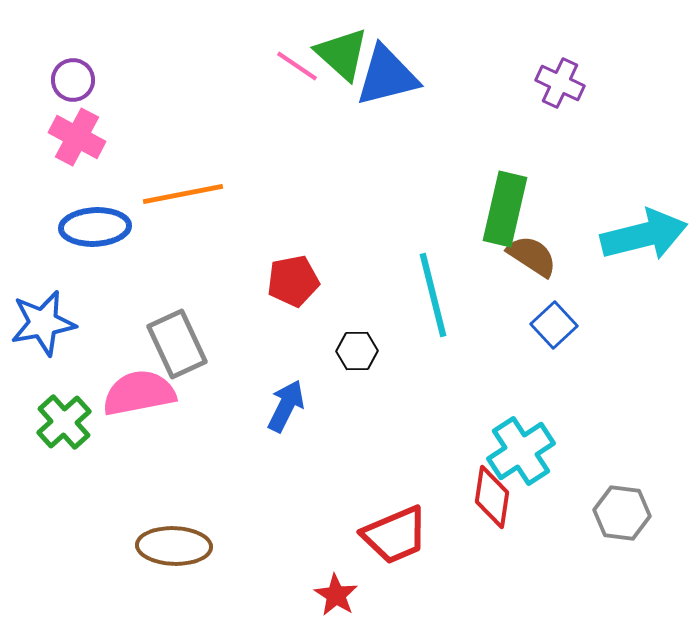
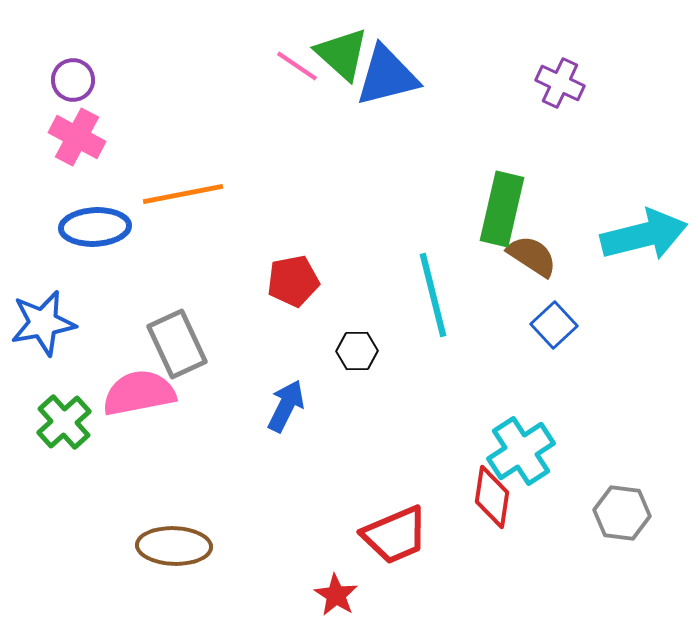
green rectangle: moved 3 px left
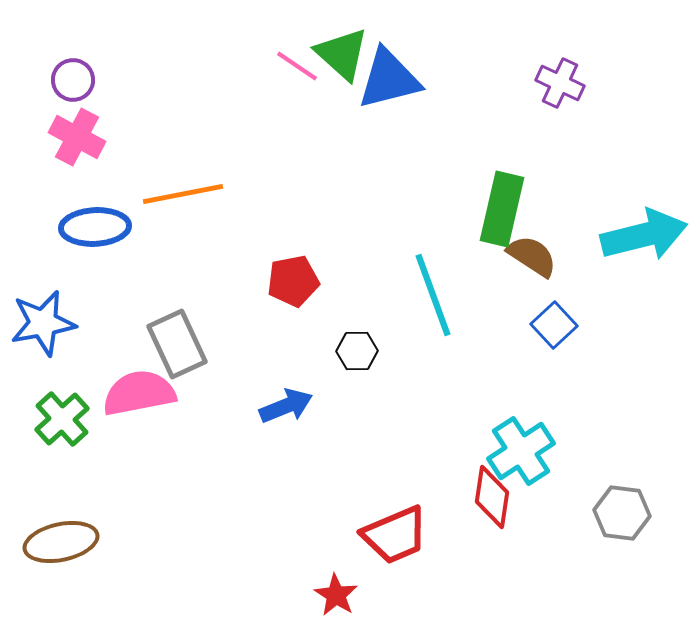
blue triangle: moved 2 px right, 3 px down
cyan line: rotated 6 degrees counterclockwise
blue arrow: rotated 42 degrees clockwise
green cross: moved 2 px left, 3 px up
brown ellipse: moved 113 px left, 4 px up; rotated 14 degrees counterclockwise
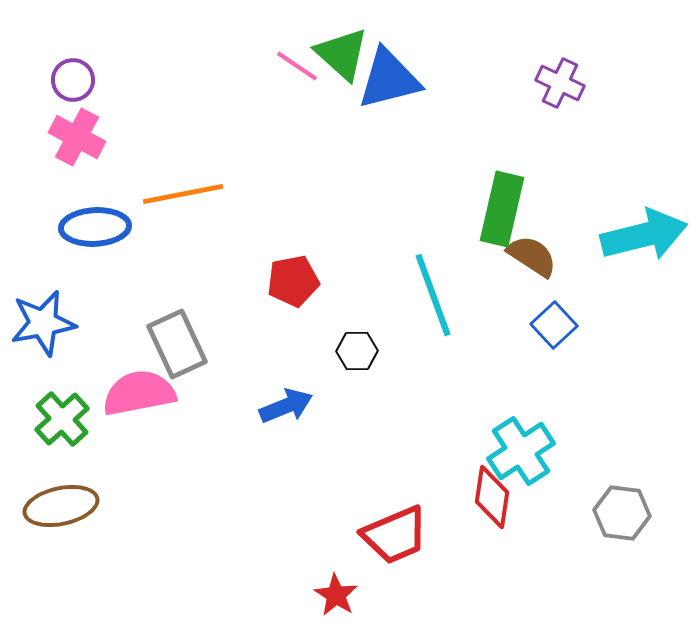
brown ellipse: moved 36 px up
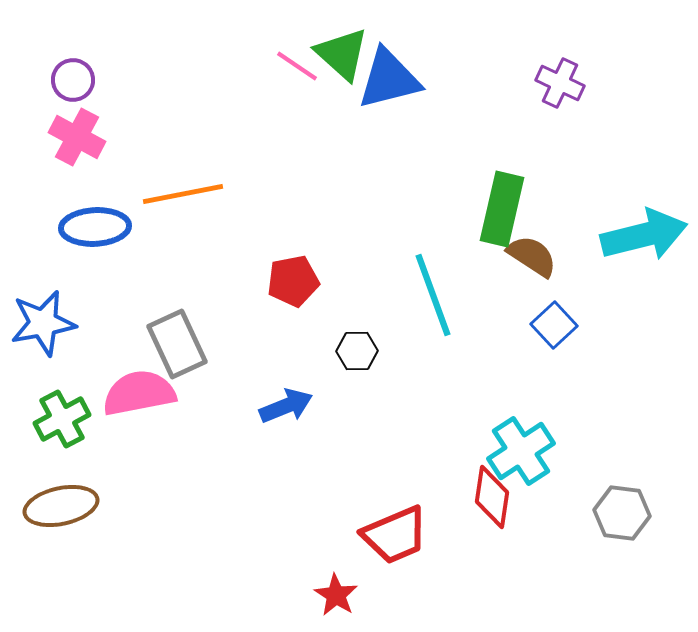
green cross: rotated 14 degrees clockwise
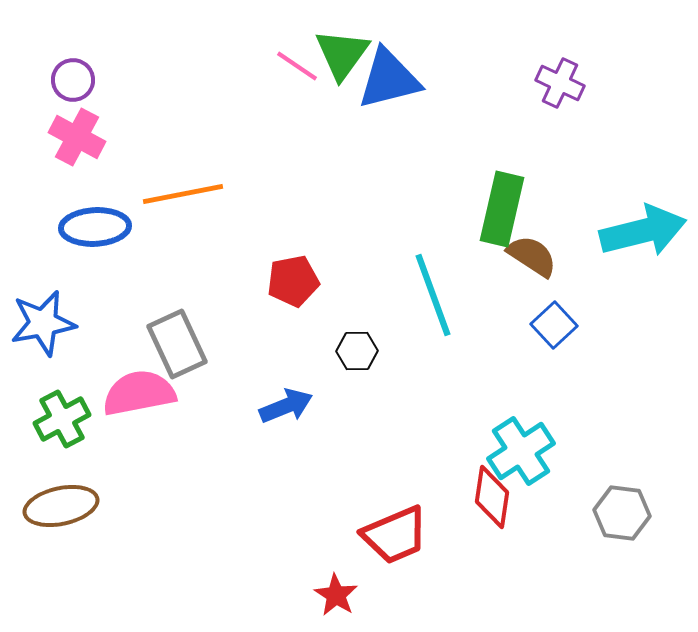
green triangle: rotated 24 degrees clockwise
cyan arrow: moved 1 px left, 4 px up
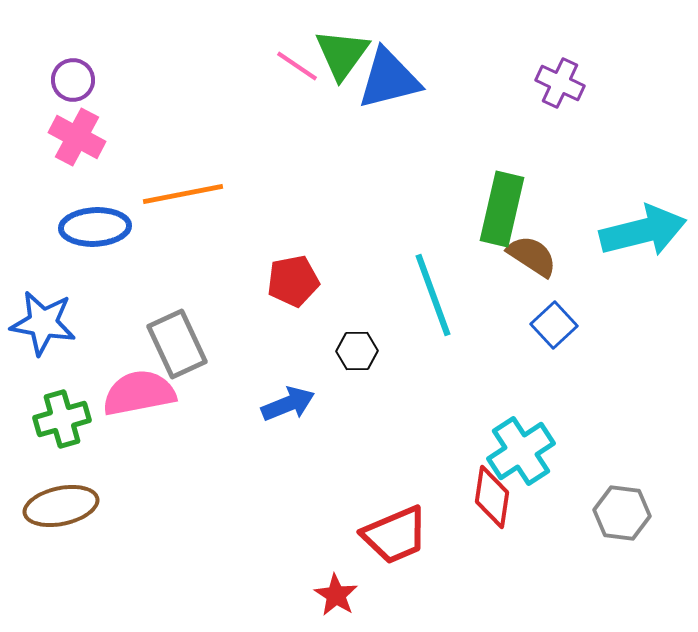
blue star: rotated 20 degrees clockwise
blue arrow: moved 2 px right, 2 px up
green cross: rotated 12 degrees clockwise
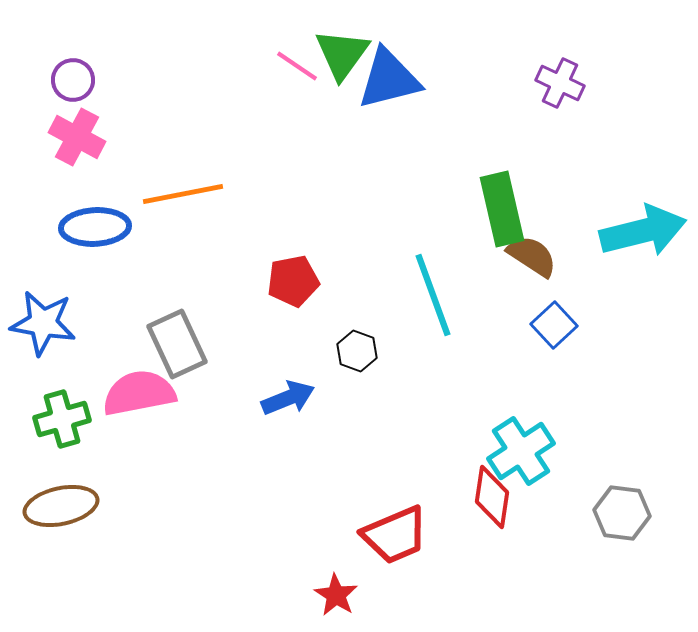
green rectangle: rotated 26 degrees counterclockwise
black hexagon: rotated 21 degrees clockwise
blue arrow: moved 6 px up
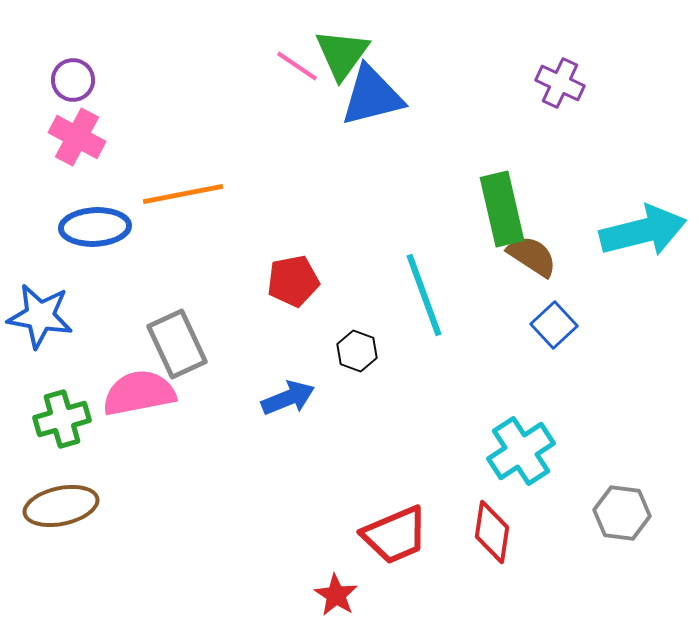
blue triangle: moved 17 px left, 17 px down
cyan line: moved 9 px left
blue star: moved 3 px left, 7 px up
red diamond: moved 35 px down
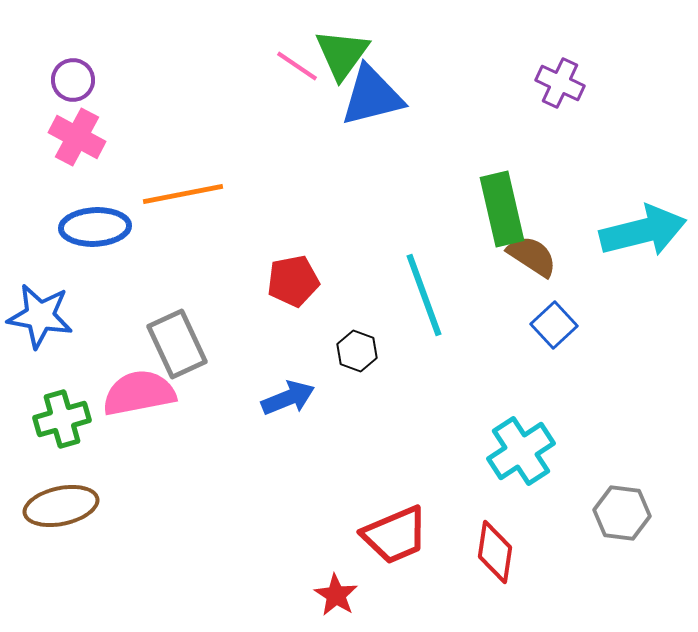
red diamond: moved 3 px right, 20 px down
